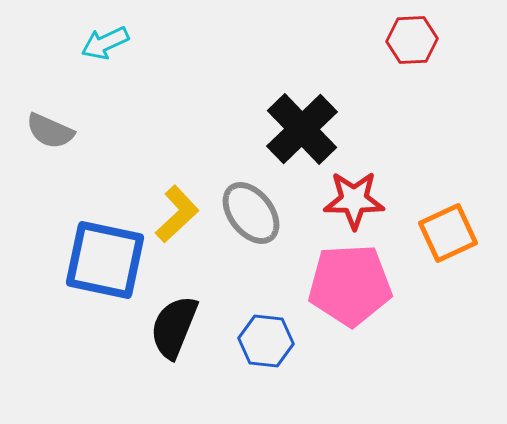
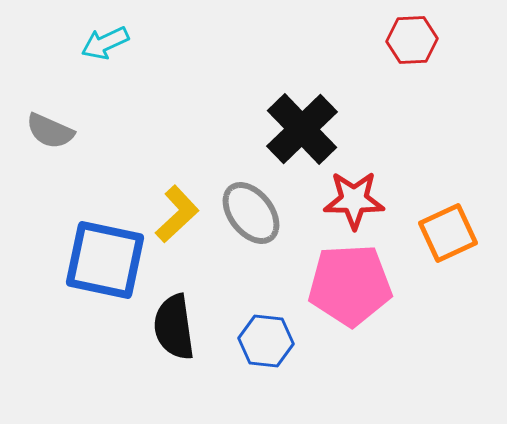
black semicircle: rotated 30 degrees counterclockwise
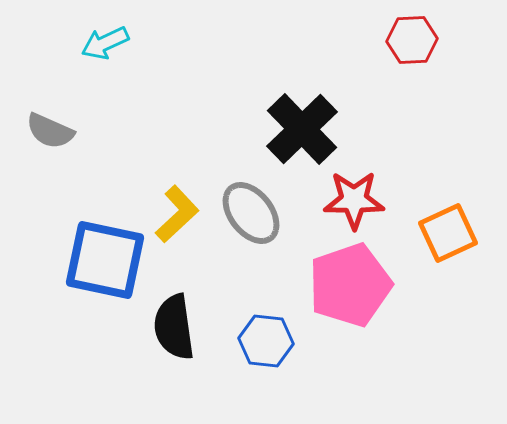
pink pentagon: rotated 16 degrees counterclockwise
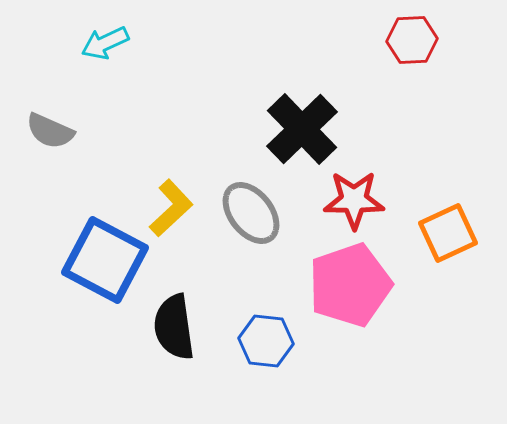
yellow L-shape: moved 6 px left, 6 px up
blue square: rotated 16 degrees clockwise
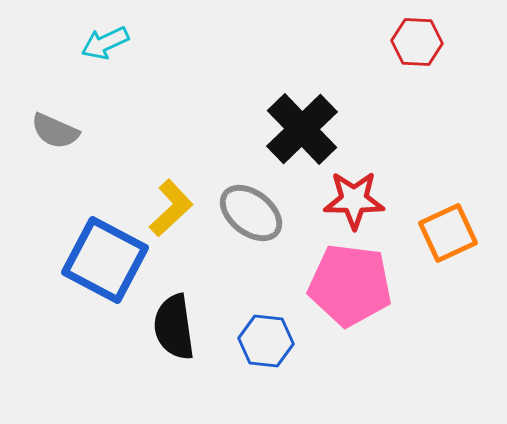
red hexagon: moved 5 px right, 2 px down; rotated 6 degrees clockwise
gray semicircle: moved 5 px right
gray ellipse: rotated 14 degrees counterclockwise
pink pentagon: rotated 26 degrees clockwise
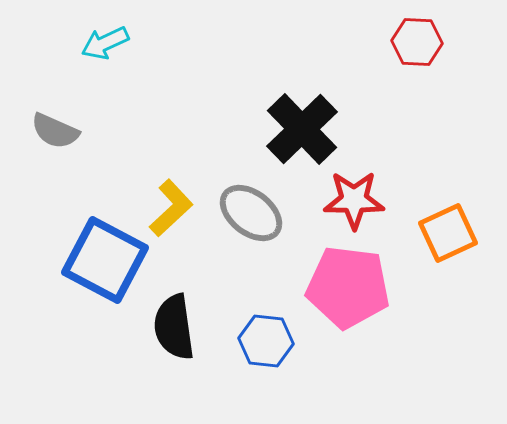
pink pentagon: moved 2 px left, 2 px down
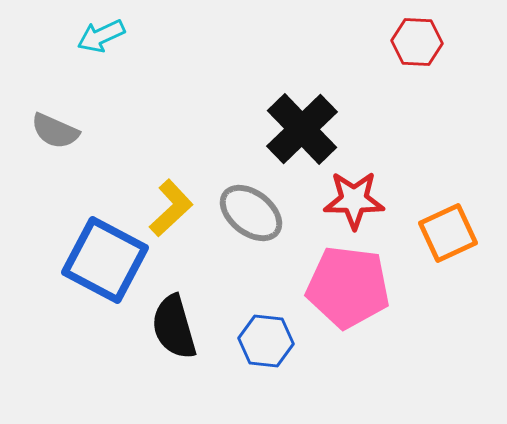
cyan arrow: moved 4 px left, 7 px up
black semicircle: rotated 8 degrees counterclockwise
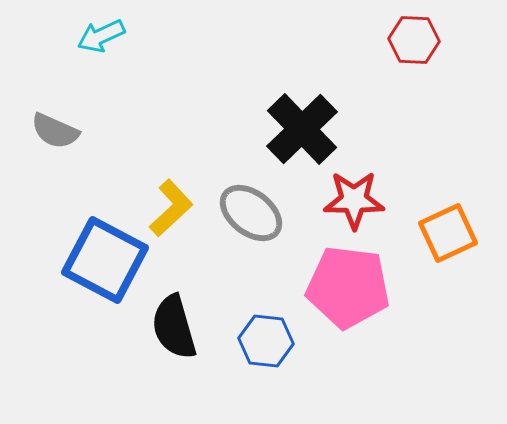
red hexagon: moved 3 px left, 2 px up
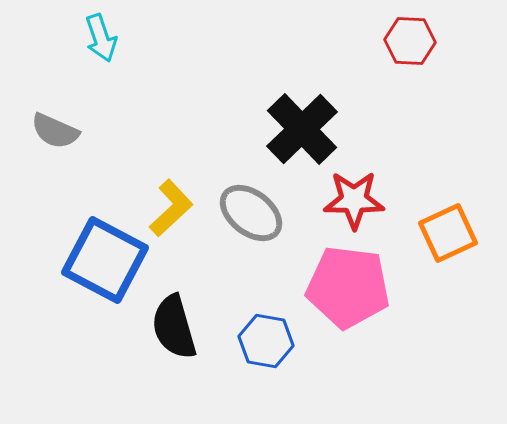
cyan arrow: moved 2 px down; rotated 84 degrees counterclockwise
red hexagon: moved 4 px left, 1 px down
blue hexagon: rotated 4 degrees clockwise
